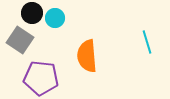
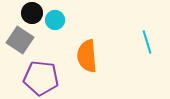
cyan circle: moved 2 px down
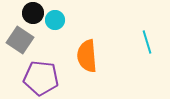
black circle: moved 1 px right
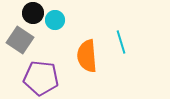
cyan line: moved 26 px left
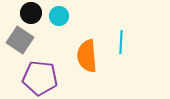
black circle: moved 2 px left
cyan circle: moved 4 px right, 4 px up
cyan line: rotated 20 degrees clockwise
purple pentagon: moved 1 px left
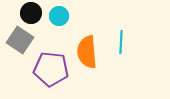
orange semicircle: moved 4 px up
purple pentagon: moved 11 px right, 9 px up
